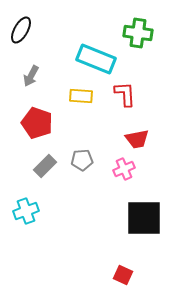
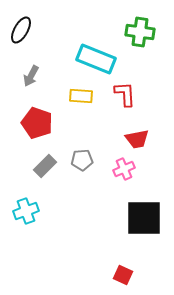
green cross: moved 2 px right, 1 px up
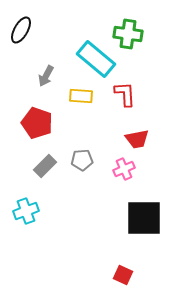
green cross: moved 12 px left, 2 px down
cyan rectangle: rotated 18 degrees clockwise
gray arrow: moved 15 px right
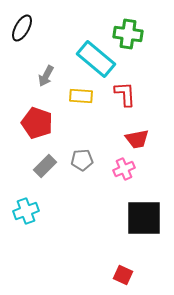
black ellipse: moved 1 px right, 2 px up
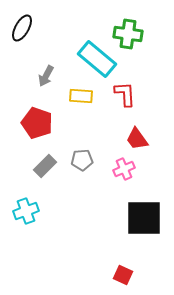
cyan rectangle: moved 1 px right
red trapezoid: rotated 65 degrees clockwise
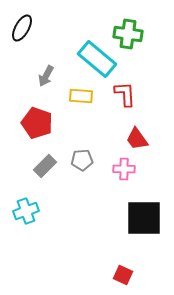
pink cross: rotated 25 degrees clockwise
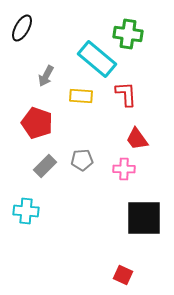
red L-shape: moved 1 px right
cyan cross: rotated 25 degrees clockwise
